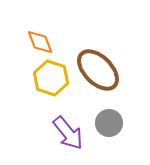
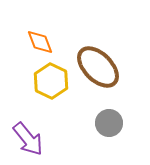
brown ellipse: moved 3 px up
yellow hexagon: moved 3 px down; rotated 8 degrees clockwise
purple arrow: moved 40 px left, 6 px down
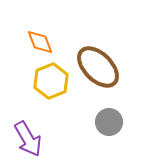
yellow hexagon: rotated 12 degrees clockwise
gray circle: moved 1 px up
purple arrow: rotated 9 degrees clockwise
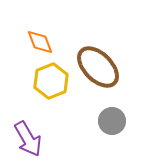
gray circle: moved 3 px right, 1 px up
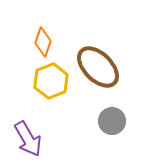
orange diamond: moved 3 px right; rotated 40 degrees clockwise
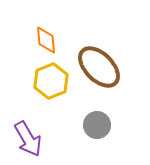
orange diamond: moved 3 px right, 2 px up; rotated 24 degrees counterclockwise
brown ellipse: moved 1 px right
gray circle: moved 15 px left, 4 px down
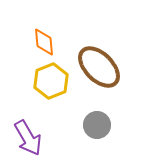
orange diamond: moved 2 px left, 2 px down
purple arrow: moved 1 px up
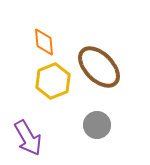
yellow hexagon: moved 2 px right
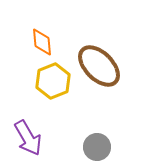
orange diamond: moved 2 px left
brown ellipse: moved 1 px up
gray circle: moved 22 px down
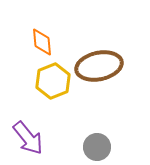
brown ellipse: rotated 57 degrees counterclockwise
purple arrow: rotated 9 degrees counterclockwise
